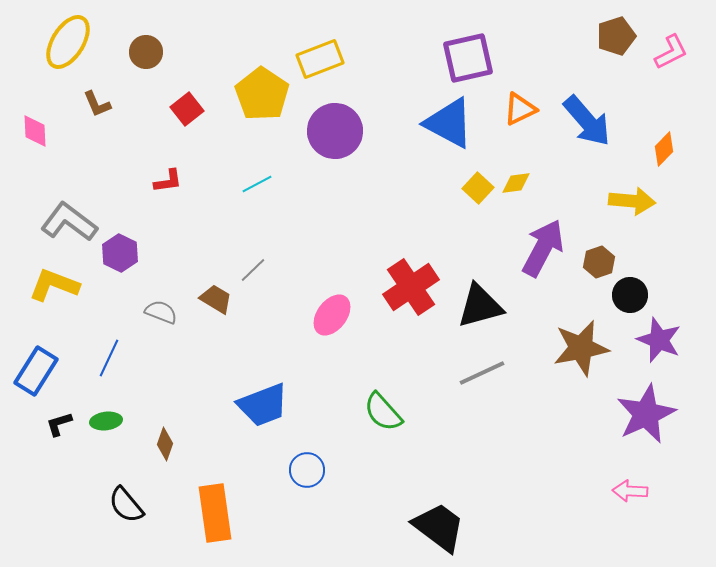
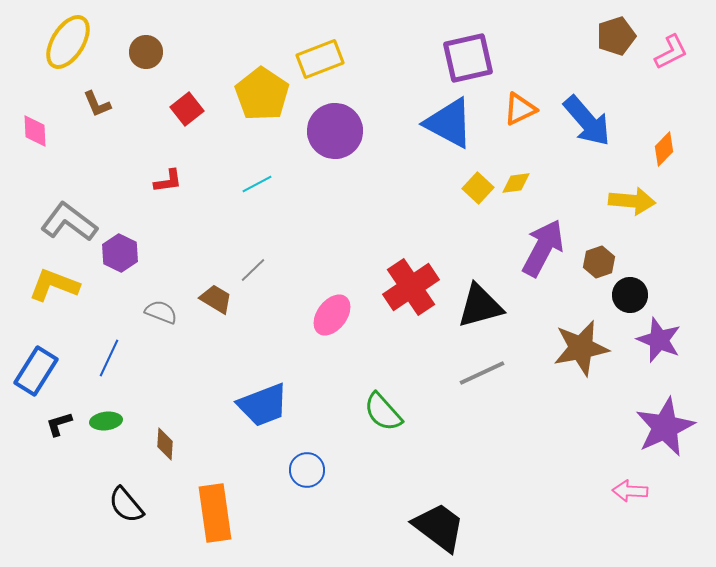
purple star at (646, 414): moved 19 px right, 13 px down
brown diamond at (165, 444): rotated 16 degrees counterclockwise
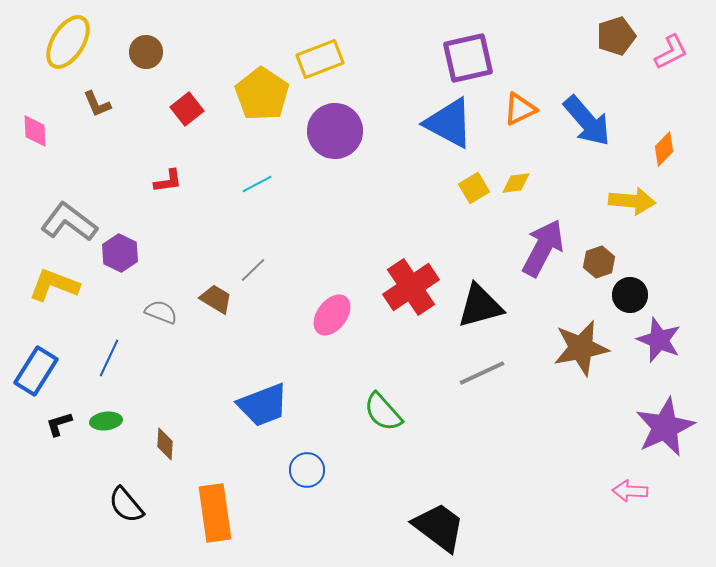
yellow square at (478, 188): moved 4 px left; rotated 16 degrees clockwise
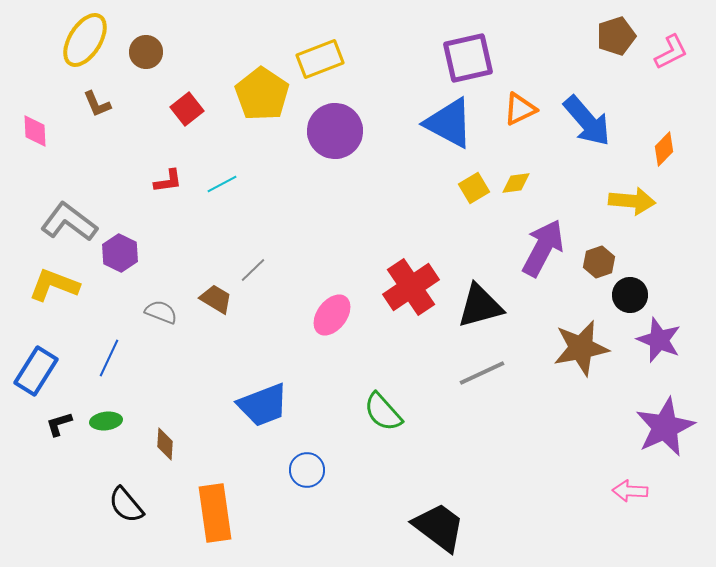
yellow ellipse at (68, 42): moved 17 px right, 2 px up
cyan line at (257, 184): moved 35 px left
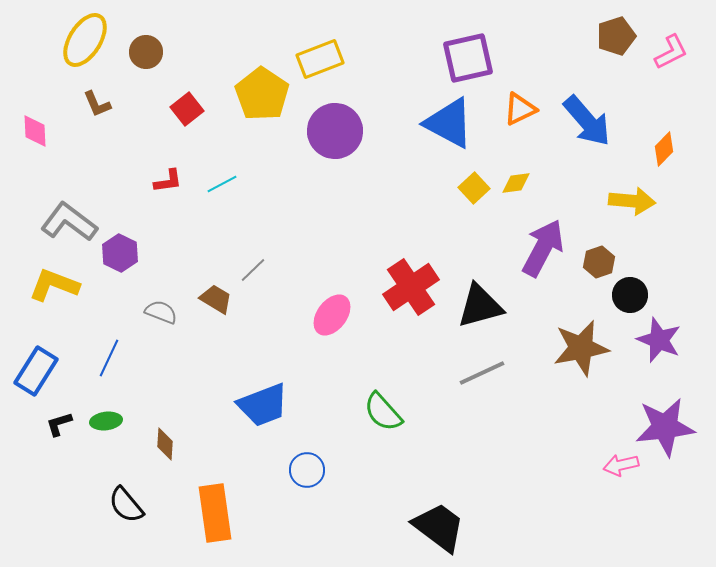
yellow square at (474, 188): rotated 12 degrees counterclockwise
purple star at (665, 427): rotated 18 degrees clockwise
pink arrow at (630, 491): moved 9 px left, 26 px up; rotated 16 degrees counterclockwise
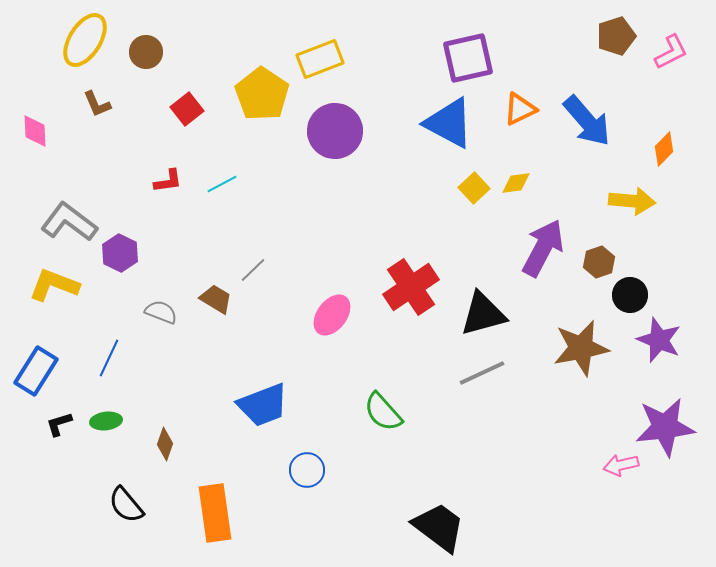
black triangle at (480, 306): moved 3 px right, 8 px down
brown diamond at (165, 444): rotated 16 degrees clockwise
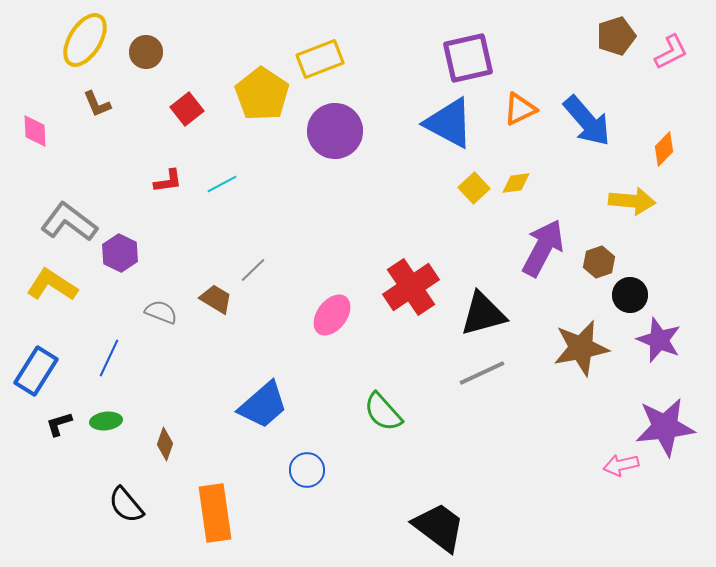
yellow L-shape at (54, 285): moved 2 px left; rotated 12 degrees clockwise
blue trapezoid at (263, 405): rotated 20 degrees counterclockwise
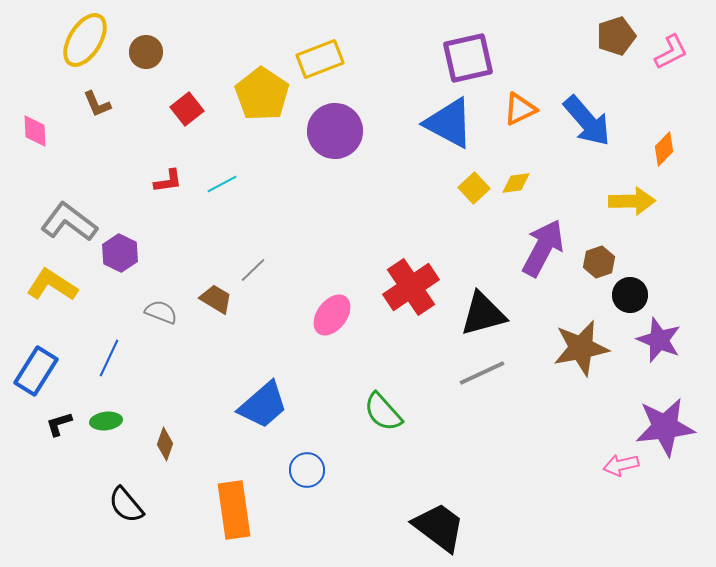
yellow arrow at (632, 201): rotated 6 degrees counterclockwise
orange rectangle at (215, 513): moved 19 px right, 3 px up
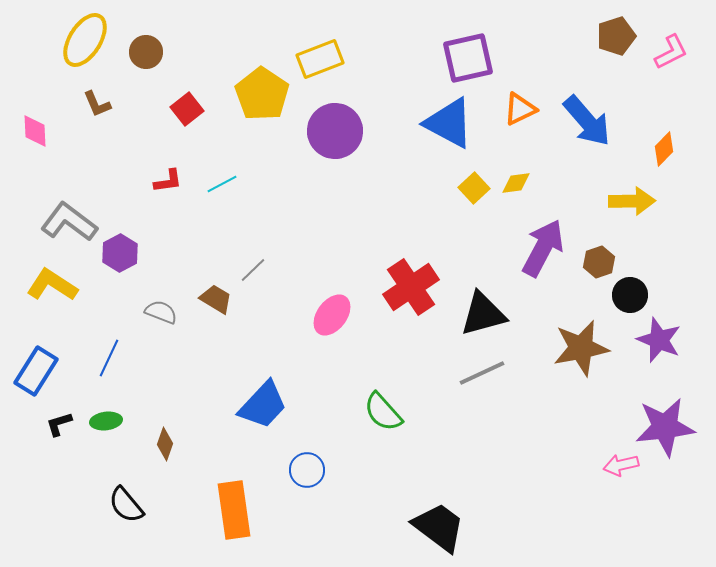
purple hexagon at (120, 253): rotated 6 degrees clockwise
blue trapezoid at (263, 405): rotated 6 degrees counterclockwise
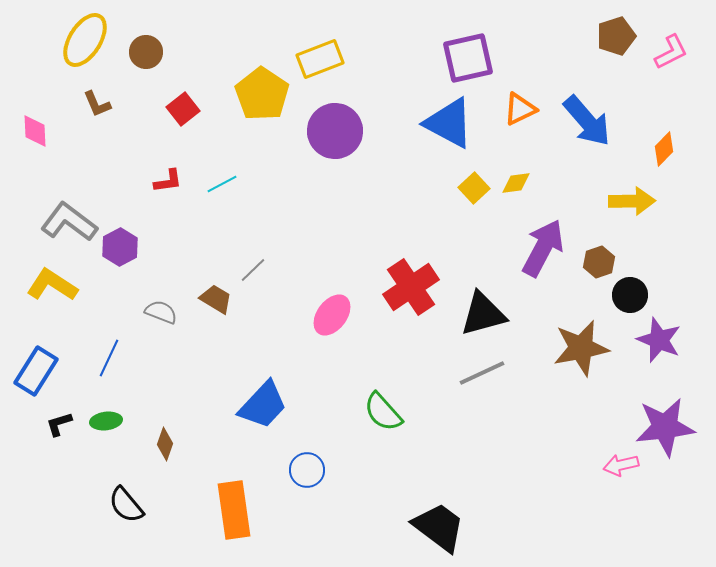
red square at (187, 109): moved 4 px left
purple hexagon at (120, 253): moved 6 px up
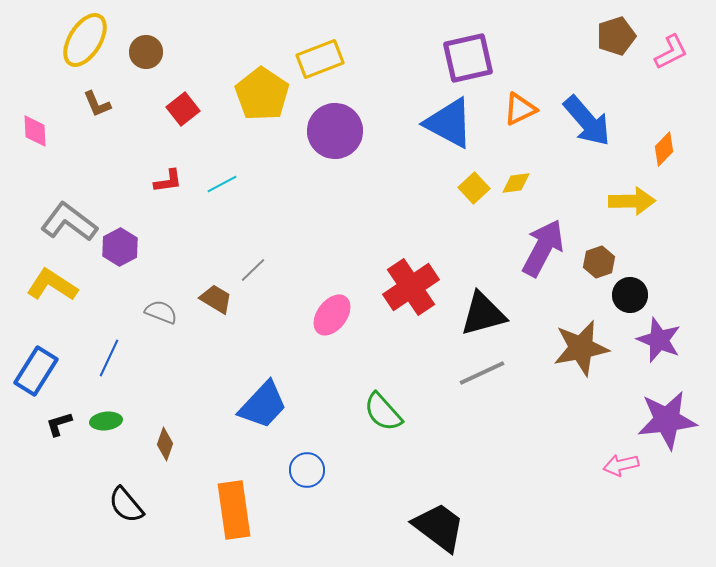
purple star at (665, 427): moved 2 px right, 7 px up
